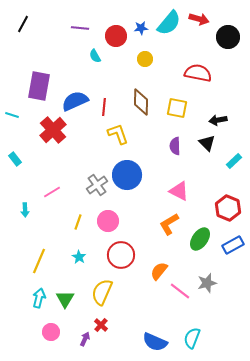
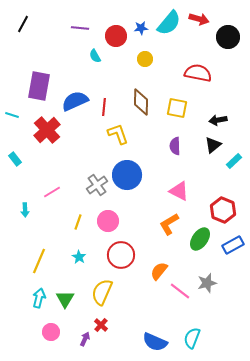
red cross at (53, 130): moved 6 px left
black triangle at (207, 143): moved 6 px right, 2 px down; rotated 36 degrees clockwise
red hexagon at (228, 208): moved 5 px left, 2 px down
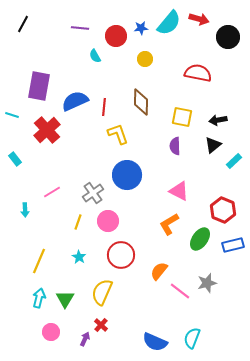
yellow square at (177, 108): moved 5 px right, 9 px down
gray cross at (97, 185): moved 4 px left, 8 px down
blue rectangle at (233, 245): rotated 15 degrees clockwise
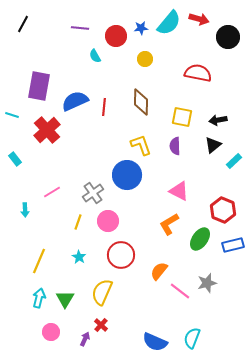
yellow L-shape at (118, 134): moved 23 px right, 11 px down
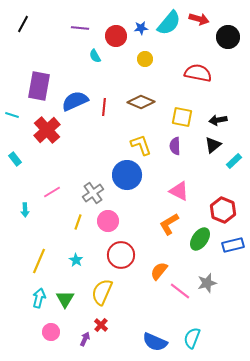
brown diamond at (141, 102): rotated 68 degrees counterclockwise
cyan star at (79, 257): moved 3 px left, 3 px down
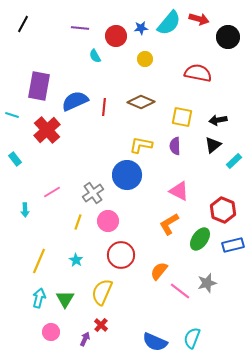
yellow L-shape at (141, 145): rotated 60 degrees counterclockwise
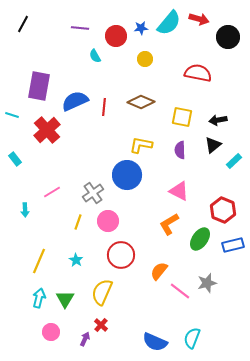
purple semicircle at (175, 146): moved 5 px right, 4 px down
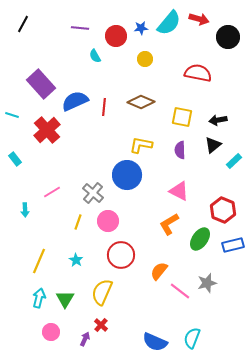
purple rectangle at (39, 86): moved 2 px right, 2 px up; rotated 52 degrees counterclockwise
gray cross at (93, 193): rotated 15 degrees counterclockwise
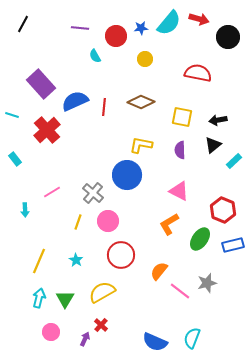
yellow semicircle at (102, 292): rotated 36 degrees clockwise
